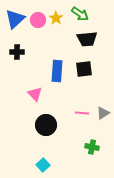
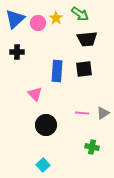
pink circle: moved 3 px down
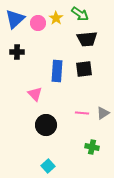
cyan square: moved 5 px right, 1 px down
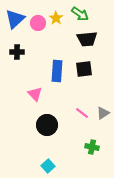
pink line: rotated 32 degrees clockwise
black circle: moved 1 px right
